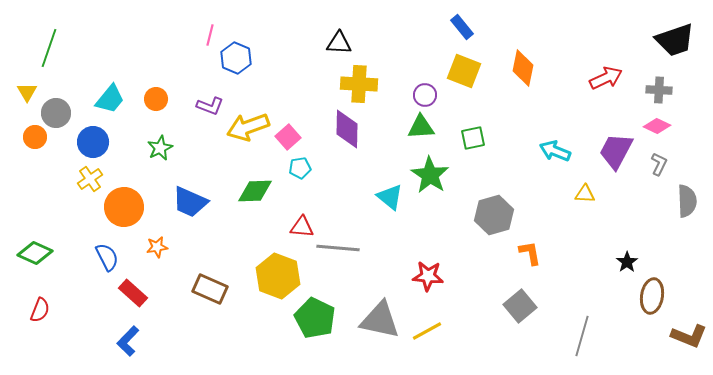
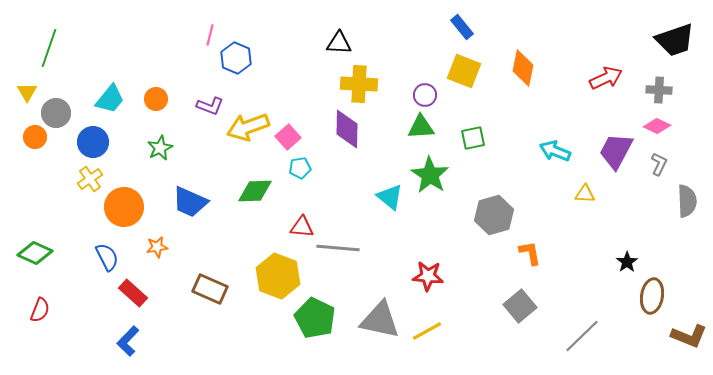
gray line at (582, 336): rotated 30 degrees clockwise
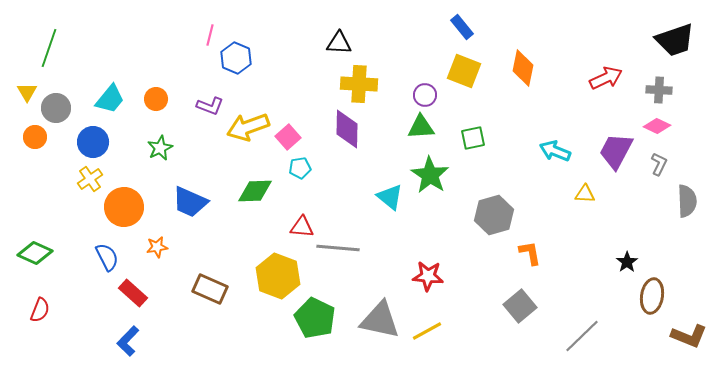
gray circle at (56, 113): moved 5 px up
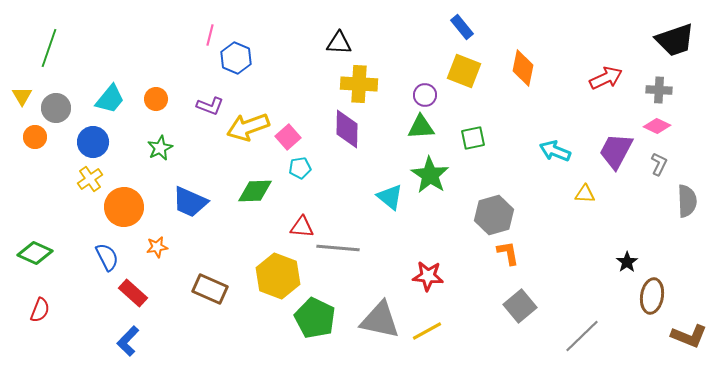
yellow triangle at (27, 92): moved 5 px left, 4 px down
orange L-shape at (530, 253): moved 22 px left
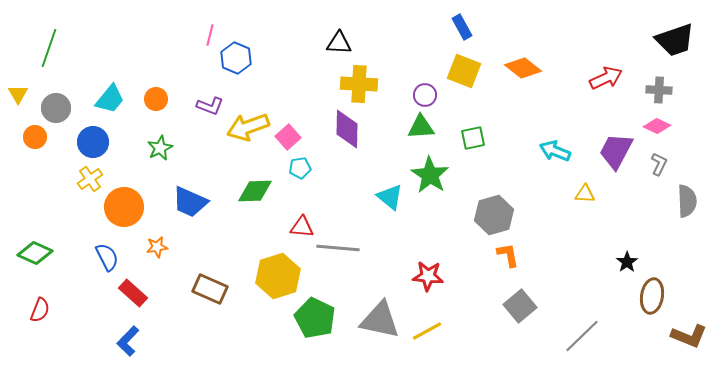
blue rectangle at (462, 27): rotated 10 degrees clockwise
orange diamond at (523, 68): rotated 63 degrees counterclockwise
yellow triangle at (22, 96): moved 4 px left, 2 px up
orange L-shape at (508, 253): moved 2 px down
yellow hexagon at (278, 276): rotated 21 degrees clockwise
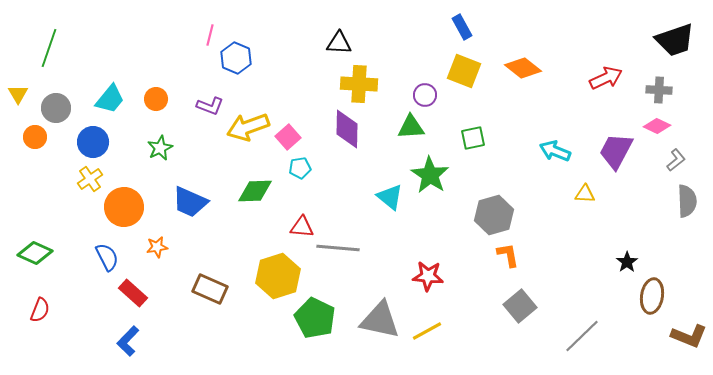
green triangle at (421, 127): moved 10 px left
gray L-shape at (659, 164): moved 17 px right, 4 px up; rotated 25 degrees clockwise
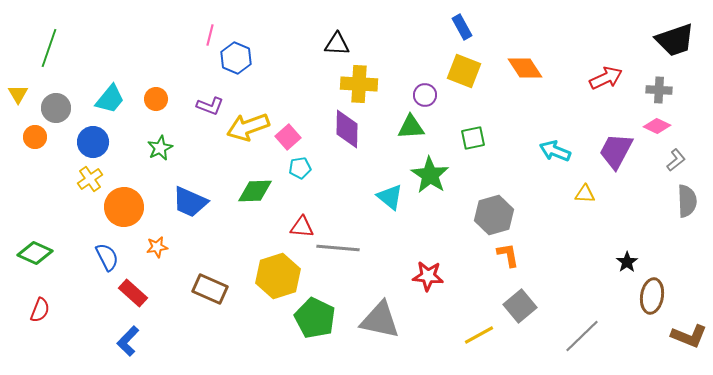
black triangle at (339, 43): moved 2 px left, 1 px down
orange diamond at (523, 68): moved 2 px right; rotated 18 degrees clockwise
yellow line at (427, 331): moved 52 px right, 4 px down
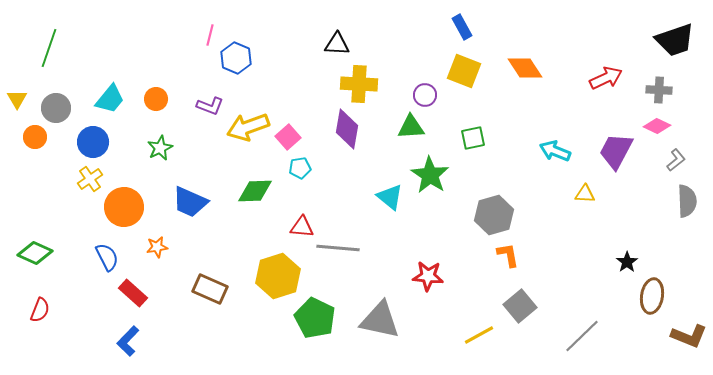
yellow triangle at (18, 94): moved 1 px left, 5 px down
purple diamond at (347, 129): rotated 9 degrees clockwise
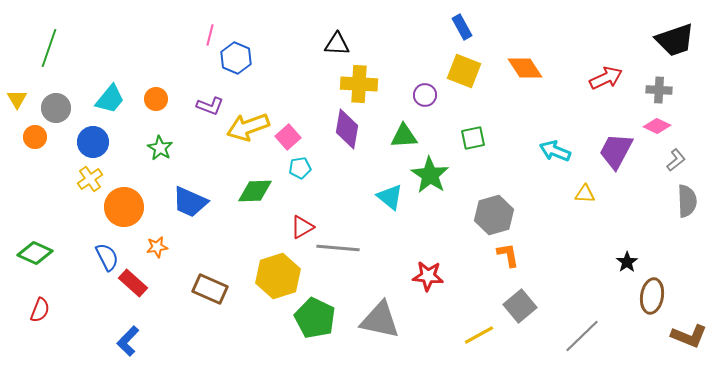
green triangle at (411, 127): moved 7 px left, 9 px down
green star at (160, 148): rotated 15 degrees counterclockwise
red triangle at (302, 227): rotated 35 degrees counterclockwise
red rectangle at (133, 293): moved 10 px up
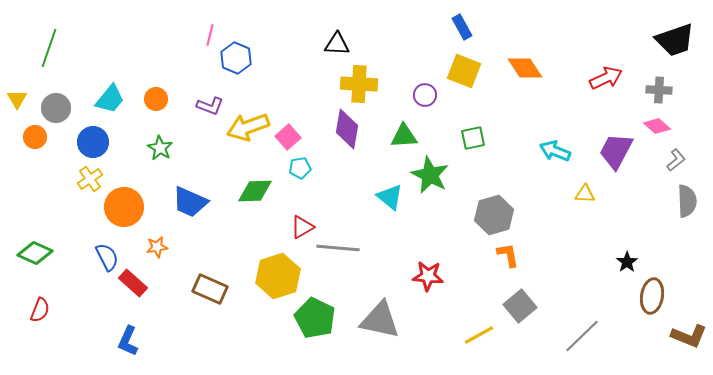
pink diamond at (657, 126): rotated 16 degrees clockwise
green star at (430, 175): rotated 6 degrees counterclockwise
blue L-shape at (128, 341): rotated 20 degrees counterclockwise
